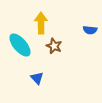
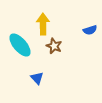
yellow arrow: moved 2 px right, 1 px down
blue semicircle: rotated 24 degrees counterclockwise
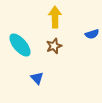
yellow arrow: moved 12 px right, 7 px up
blue semicircle: moved 2 px right, 4 px down
brown star: rotated 28 degrees clockwise
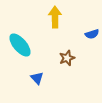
brown star: moved 13 px right, 12 px down
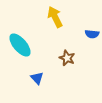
yellow arrow: rotated 25 degrees counterclockwise
blue semicircle: rotated 24 degrees clockwise
brown star: rotated 28 degrees counterclockwise
